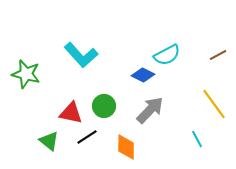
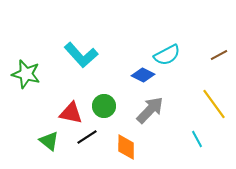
brown line: moved 1 px right
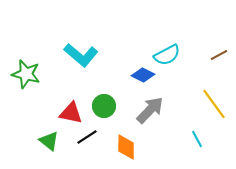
cyan L-shape: rotated 8 degrees counterclockwise
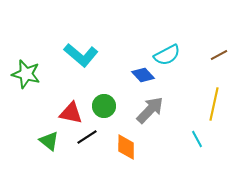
blue diamond: rotated 20 degrees clockwise
yellow line: rotated 48 degrees clockwise
